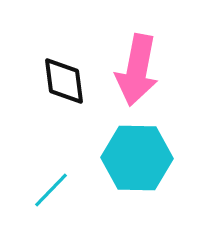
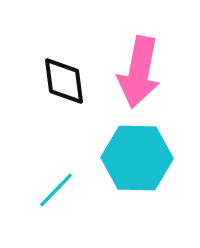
pink arrow: moved 2 px right, 2 px down
cyan line: moved 5 px right
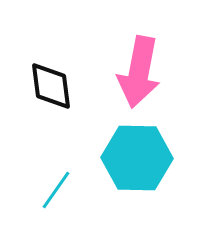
black diamond: moved 13 px left, 5 px down
cyan line: rotated 9 degrees counterclockwise
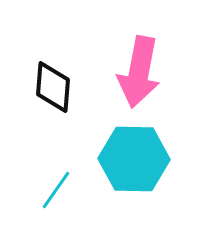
black diamond: moved 2 px right, 1 px down; rotated 12 degrees clockwise
cyan hexagon: moved 3 px left, 1 px down
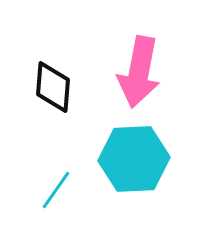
cyan hexagon: rotated 4 degrees counterclockwise
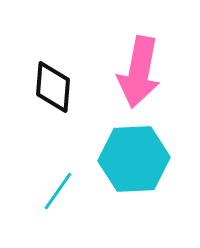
cyan line: moved 2 px right, 1 px down
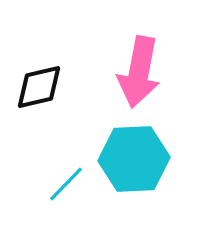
black diamond: moved 14 px left; rotated 72 degrees clockwise
cyan line: moved 8 px right, 7 px up; rotated 9 degrees clockwise
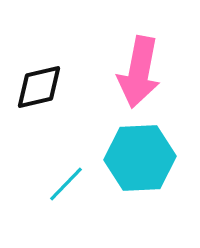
cyan hexagon: moved 6 px right, 1 px up
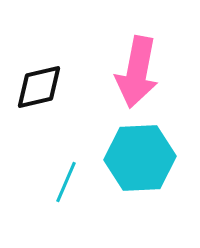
pink arrow: moved 2 px left
cyan line: moved 2 px up; rotated 21 degrees counterclockwise
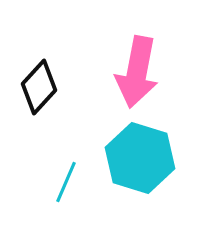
black diamond: rotated 34 degrees counterclockwise
cyan hexagon: rotated 20 degrees clockwise
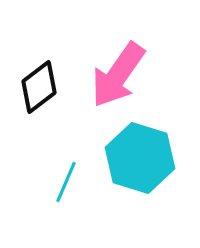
pink arrow: moved 19 px left, 3 px down; rotated 24 degrees clockwise
black diamond: rotated 10 degrees clockwise
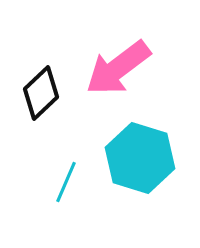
pink arrow: moved 7 px up; rotated 18 degrees clockwise
black diamond: moved 2 px right, 6 px down; rotated 6 degrees counterclockwise
